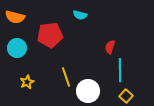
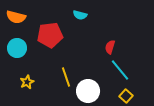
orange semicircle: moved 1 px right
cyan line: rotated 40 degrees counterclockwise
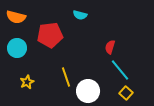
yellow square: moved 3 px up
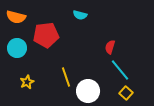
red pentagon: moved 4 px left
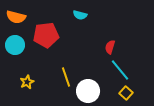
cyan circle: moved 2 px left, 3 px up
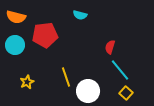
red pentagon: moved 1 px left
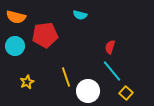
cyan circle: moved 1 px down
cyan line: moved 8 px left, 1 px down
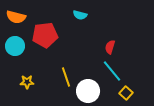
yellow star: rotated 24 degrees clockwise
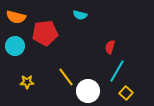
red pentagon: moved 2 px up
cyan line: moved 5 px right; rotated 70 degrees clockwise
yellow line: rotated 18 degrees counterclockwise
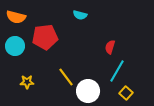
red pentagon: moved 4 px down
